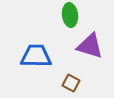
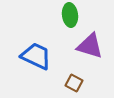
blue trapezoid: rotated 24 degrees clockwise
brown square: moved 3 px right
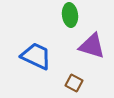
purple triangle: moved 2 px right
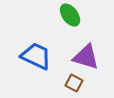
green ellipse: rotated 30 degrees counterclockwise
purple triangle: moved 6 px left, 11 px down
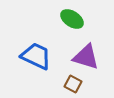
green ellipse: moved 2 px right, 4 px down; rotated 20 degrees counterclockwise
brown square: moved 1 px left, 1 px down
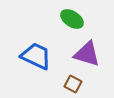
purple triangle: moved 1 px right, 3 px up
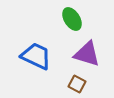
green ellipse: rotated 25 degrees clockwise
brown square: moved 4 px right
